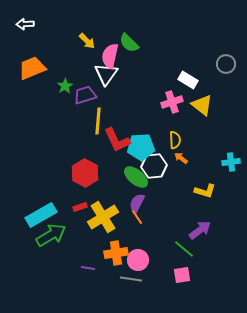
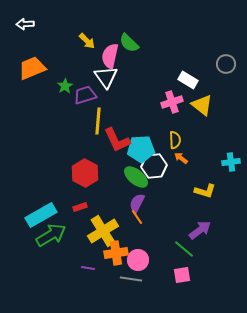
white triangle: moved 3 px down; rotated 10 degrees counterclockwise
cyan pentagon: moved 2 px down
yellow cross: moved 14 px down
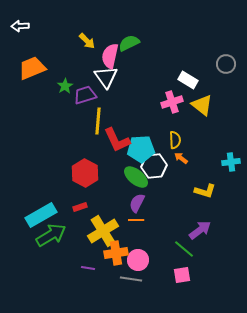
white arrow: moved 5 px left, 2 px down
green semicircle: rotated 110 degrees clockwise
orange line: moved 1 px left, 3 px down; rotated 56 degrees counterclockwise
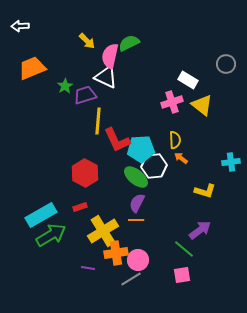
white triangle: rotated 30 degrees counterclockwise
gray line: rotated 40 degrees counterclockwise
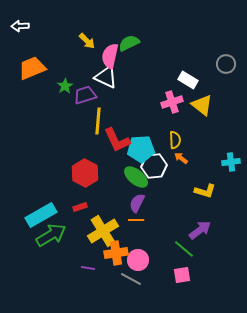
gray line: rotated 60 degrees clockwise
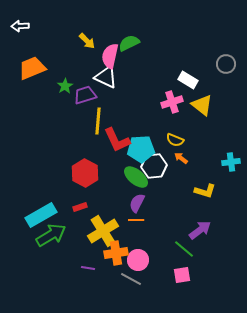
yellow semicircle: rotated 114 degrees clockwise
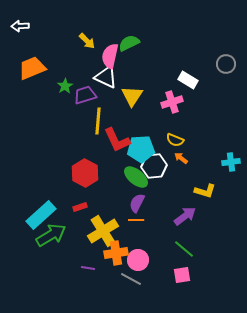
yellow triangle: moved 70 px left, 9 px up; rotated 25 degrees clockwise
cyan rectangle: rotated 12 degrees counterclockwise
purple arrow: moved 15 px left, 14 px up
